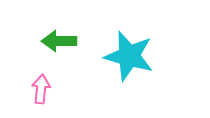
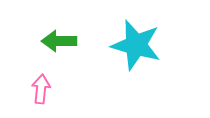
cyan star: moved 7 px right, 11 px up
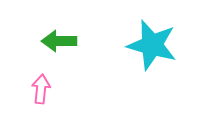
cyan star: moved 16 px right
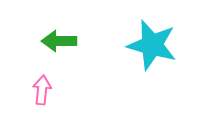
pink arrow: moved 1 px right, 1 px down
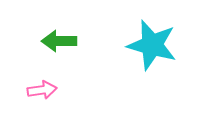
pink arrow: rotated 76 degrees clockwise
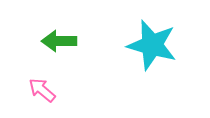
pink arrow: rotated 132 degrees counterclockwise
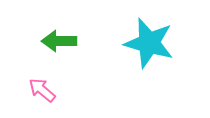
cyan star: moved 3 px left, 2 px up
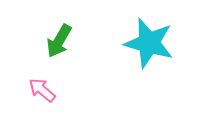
green arrow: rotated 60 degrees counterclockwise
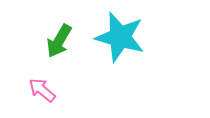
cyan star: moved 29 px left, 6 px up
